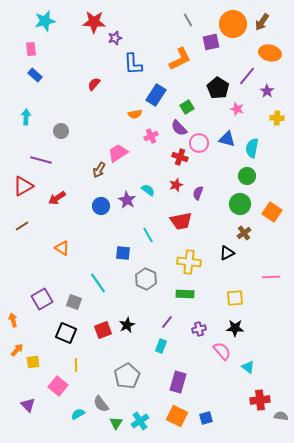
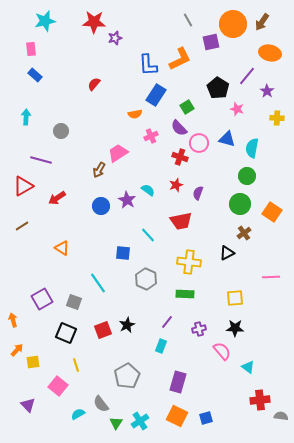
blue L-shape at (133, 64): moved 15 px right, 1 px down
cyan line at (148, 235): rotated 14 degrees counterclockwise
yellow line at (76, 365): rotated 16 degrees counterclockwise
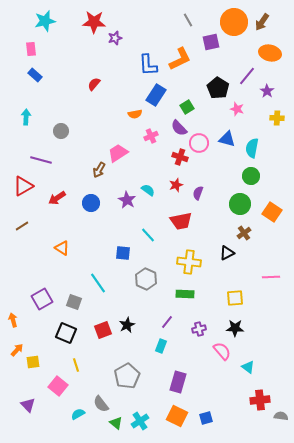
orange circle at (233, 24): moved 1 px right, 2 px up
green circle at (247, 176): moved 4 px right
blue circle at (101, 206): moved 10 px left, 3 px up
green triangle at (116, 423): rotated 24 degrees counterclockwise
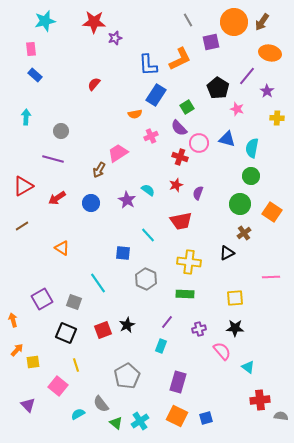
purple line at (41, 160): moved 12 px right, 1 px up
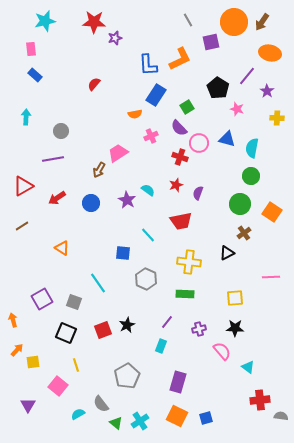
purple line at (53, 159): rotated 25 degrees counterclockwise
purple triangle at (28, 405): rotated 14 degrees clockwise
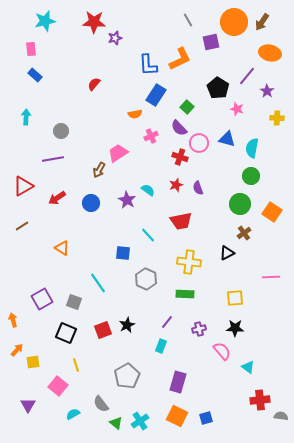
green square at (187, 107): rotated 16 degrees counterclockwise
purple semicircle at (198, 193): moved 5 px up; rotated 40 degrees counterclockwise
cyan semicircle at (78, 414): moved 5 px left
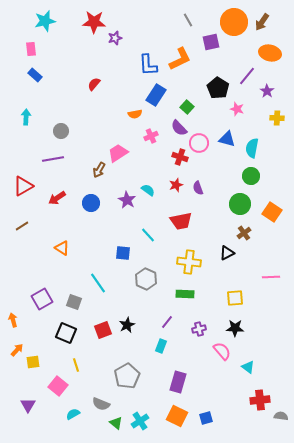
gray semicircle at (101, 404): rotated 30 degrees counterclockwise
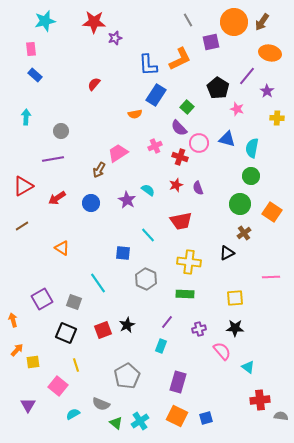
pink cross at (151, 136): moved 4 px right, 10 px down
